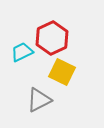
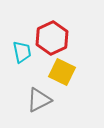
cyan trapezoid: rotated 105 degrees clockwise
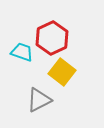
cyan trapezoid: rotated 60 degrees counterclockwise
yellow square: rotated 12 degrees clockwise
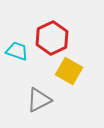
cyan trapezoid: moved 5 px left, 1 px up
yellow square: moved 7 px right, 1 px up; rotated 8 degrees counterclockwise
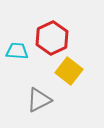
cyan trapezoid: rotated 15 degrees counterclockwise
yellow square: rotated 8 degrees clockwise
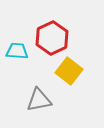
gray triangle: rotated 16 degrees clockwise
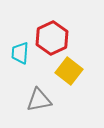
cyan trapezoid: moved 3 px right, 2 px down; rotated 90 degrees counterclockwise
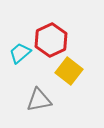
red hexagon: moved 1 px left, 2 px down
cyan trapezoid: rotated 45 degrees clockwise
